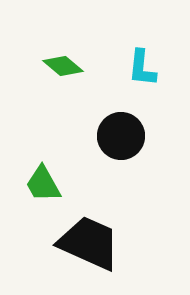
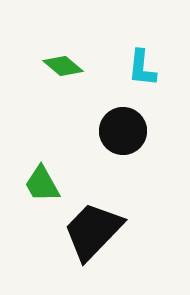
black circle: moved 2 px right, 5 px up
green trapezoid: moved 1 px left
black trapezoid: moved 4 px right, 12 px up; rotated 70 degrees counterclockwise
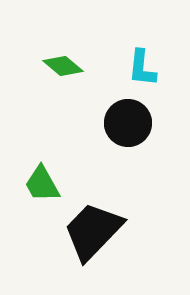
black circle: moved 5 px right, 8 px up
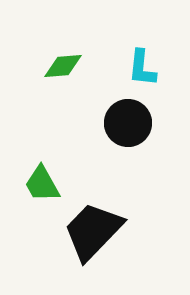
green diamond: rotated 45 degrees counterclockwise
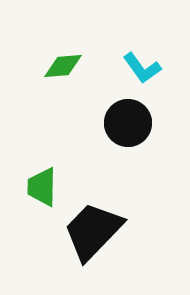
cyan L-shape: rotated 42 degrees counterclockwise
green trapezoid: moved 3 px down; rotated 30 degrees clockwise
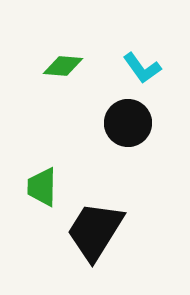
green diamond: rotated 9 degrees clockwise
black trapezoid: moved 2 px right; rotated 12 degrees counterclockwise
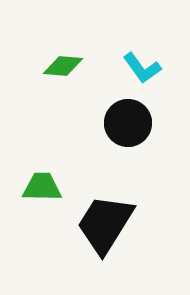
green trapezoid: rotated 90 degrees clockwise
black trapezoid: moved 10 px right, 7 px up
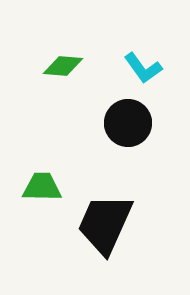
cyan L-shape: moved 1 px right
black trapezoid: rotated 8 degrees counterclockwise
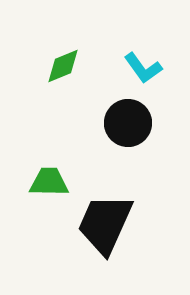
green diamond: rotated 27 degrees counterclockwise
green trapezoid: moved 7 px right, 5 px up
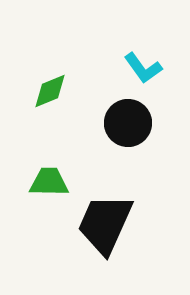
green diamond: moved 13 px left, 25 px down
